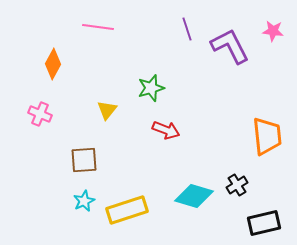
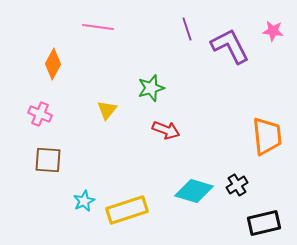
brown square: moved 36 px left; rotated 8 degrees clockwise
cyan diamond: moved 5 px up
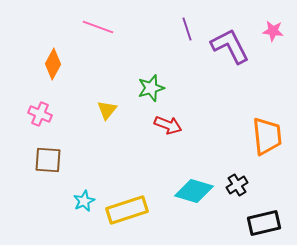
pink line: rotated 12 degrees clockwise
red arrow: moved 2 px right, 5 px up
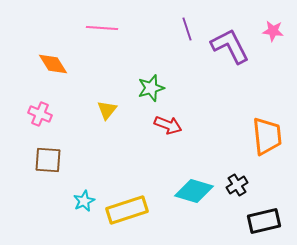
pink line: moved 4 px right, 1 px down; rotated 16 degrees counterclockwise
orange diamond: rotated 60 degrees counterclockwise
black rectangle: moved 2 px up
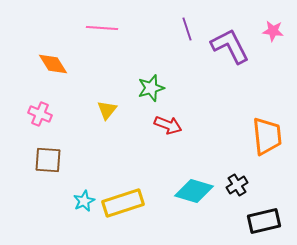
yellow rectangle: moved 4 px left, 7 px up
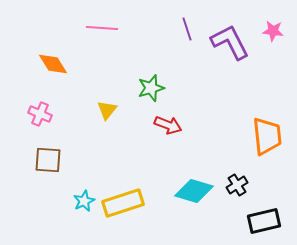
purple L-shape: moved 4 px up
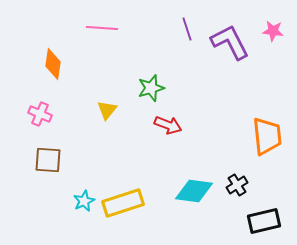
orange diamond: rotated 40 degrees clockwise
cyan diamond: rotated 9 degrees counterclockwise
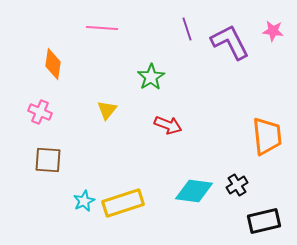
green star: moved 11 px up; rotated 16 degrees counterclockwise
pink cross: moved 2 px up
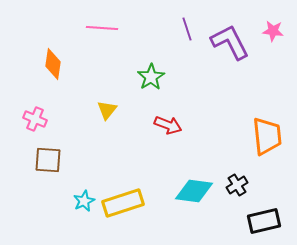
pink cross: moved 5 px left, 7 px down
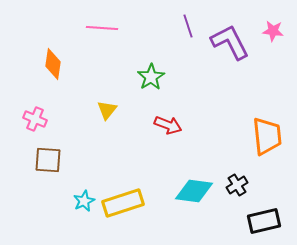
purple line: moved 1 px right, 3 px up
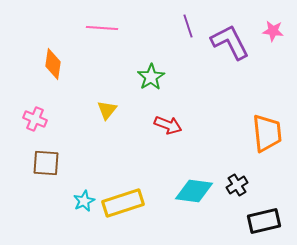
orange trapezoid: moved 3 px up
brown square: moved 2 px left, 3 px down
